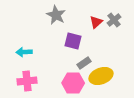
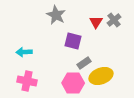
red triangle: rotated 16 degrees counterclockwise
pink cross: rotated 18 degrees clockwise
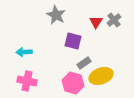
pink hexagon: rotated 15 degrees clockwise
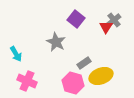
gray star: moved 27 px down
red triangle: moved 10 px right, 5 px down
purple square: moved 3 px right, 22 px up; rotated 24 degrees clockwise
cyan arrow: moved 8 px left, 2 px down; rotated 119 degrees counterclockwise
pink cross: rotated 12 degrees clockwise
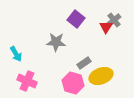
gray star: rotated 24 degrees counterclockwise
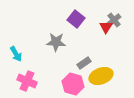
pink hexagon: moved 1 px down
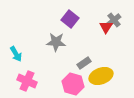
purple square: moved 6 px left
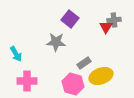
gray cross: rotated 32 degrees clockwise
pink cross: rotated 24 degrees counterclockwise
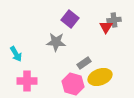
yellow ellipse: moved 1 px left, 1 px down
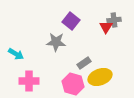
purple square: moved 1 px right, 2 px down
cyan arrow: rotated 28 degrees counterclockwise
pink cross: moved 2 px right
